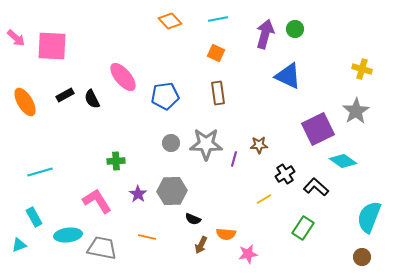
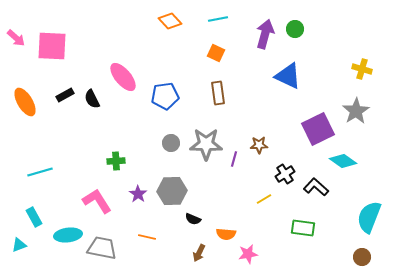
green rectangle at (303, 228): rotated 65 degrees clockwise
brown arrow at (201, 245): moved 2 px left, 8 px down
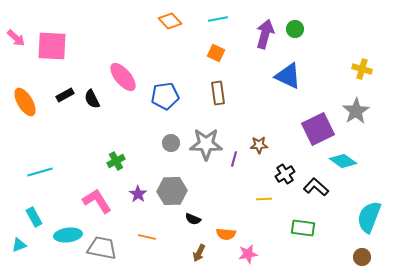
green cross at (116, 161): rotated 24 degrees counterclockwise
yellow line at (264, 199): rotated 28 degrees clockwise
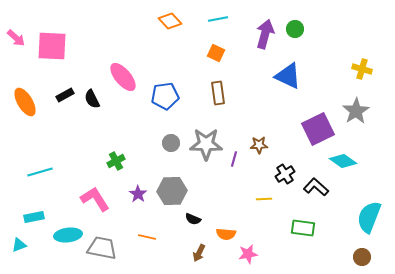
pink L-shape at (97, 201): moved 2 px left, 2 px up
cyan rectangle at (34, 217): rotated 72 degrees counterclockwise
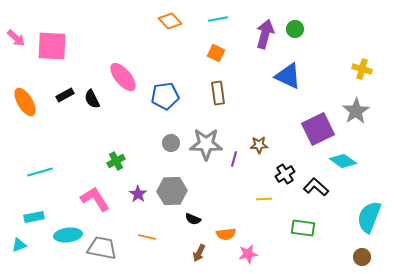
orange semicircle at (226, 234): rotated 12 degrees counterclockwise
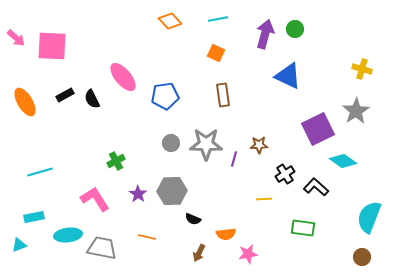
brown rectangle at (218, 93): moved 5 px right, 2 px down
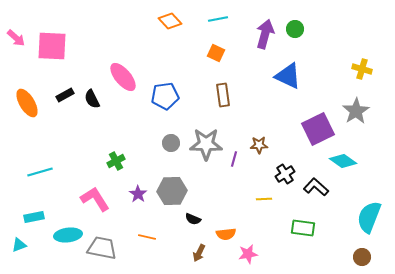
orange ellipse at (25, 102): moved 2 px right, 1 px down
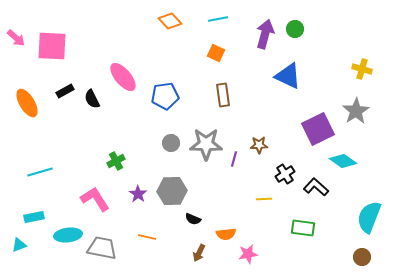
black rectangle at (65, 95): moved 4 px up
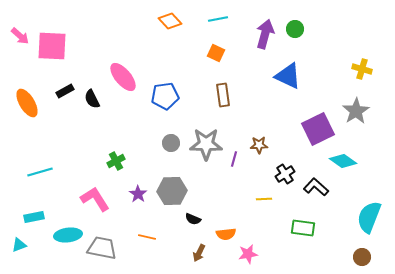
pink arrow at (16, 38): moved 4 px right, 2 px up
